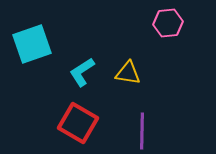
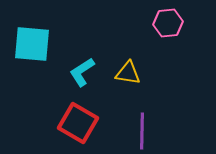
cyan square: rotated 24 degrees clockwise
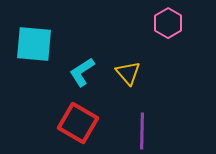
pink hexagon: rotated 24 degrees counterclockwise
cyan square: moved 2 px right
yellow triangle: rotated 40 degrees clockwise
